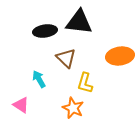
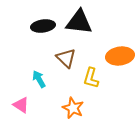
black ellipse: moved 2 px left, 5 px up
yellow L-shape: moved 6 px right, 5 px up
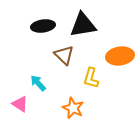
black triangle: moved 4 px right, 3 px down; rotated 16 degrees counterclockwise
brown triangle: moved 2 px left, 3 px up
cyan arrow: moved 1 px left, 4 px down; rotated 12 degrees counterclockwise
pink triangle: moved 1 px left, 1 px up
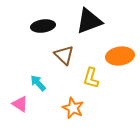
black triangle: moved 6 px right, 4 px up; rotated 12 degrees counterclockwise
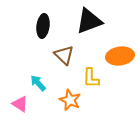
black ellipse: rotated 75 degrees counterclockwise
yellow L-shape: rotated 15 degrees counterclockwise
orange star: moved 3 px left, 8 px up
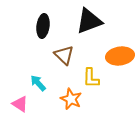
orange star: moved 1 px right, 1 px up
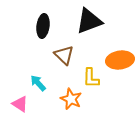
orange ellipse: moved 4 px down
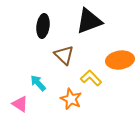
yellow L-shape: rotated 135 degrees clockwise
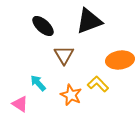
black ellipse: rotated 55 degrees counterclockwise
brown triangle: rotated 15 degrees clockwise
yellow L-shape: moved 7 px right, 6 px down
orange star: moved 4 px up
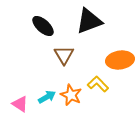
cyan arrow: moved 9 px right, 14 px down; rotated 102 degrees clockwise
